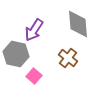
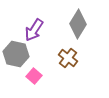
gray diamond: rotated 36 degrees clockwise
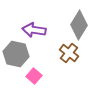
gray diamond: moved 1 px right, 1 px down
purple arrow: rotated 65 degrees clockwise
brown cross: moved 1 px right, 5 px up
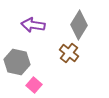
purple arrow: moved 1 px left, 5 px up
gray hexagon: moved 1 px right, 8 px down
pink square: moved 9 px down
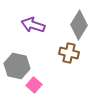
purple arrow: rotated 10 degrees clockwise
brown cross: rotated 24 degrees counterclockwise
gray hexagon: moved 4 px down
